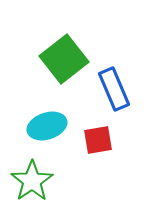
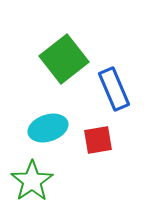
cyan ellipse: moved 1 px right, 2 px down
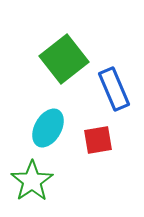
cyan ellipse: rotated 42 degrees counterclockwise
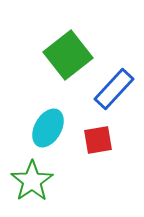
green square: moved 4 px right, 4 px up
blue rectangle: rotated 66 degrees clockwise
